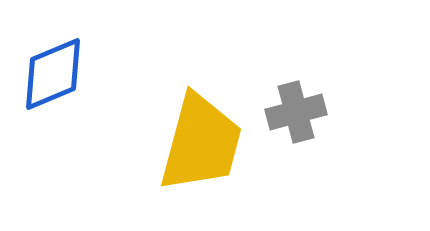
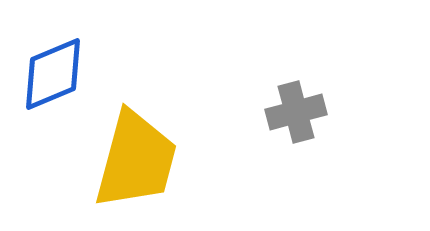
yellow trapezoid: moved 65 px left, 17 px down
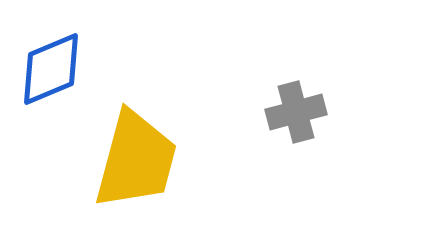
blue diamond: moved 2 px left, 5 px up
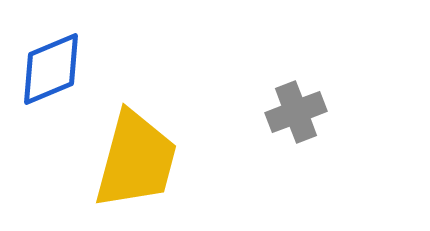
gray cross: rotated 6 degrees counterclockwise
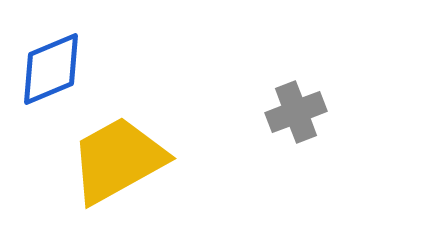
yellow trapezoid: moved 18 px left; rotated 134 degrees counterclockwise
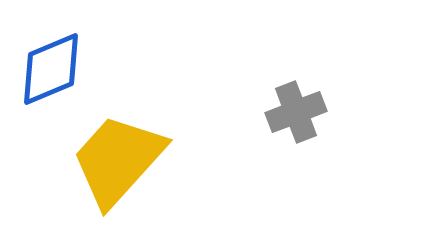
yellow trapezoid: rotated 19 degrees counterclockwise
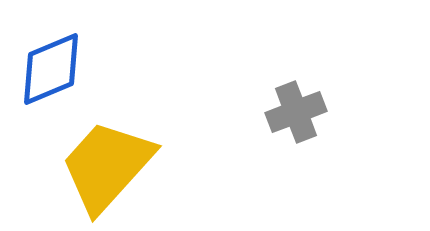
yellow trapezoid: moved 11 px left, 6 px down
